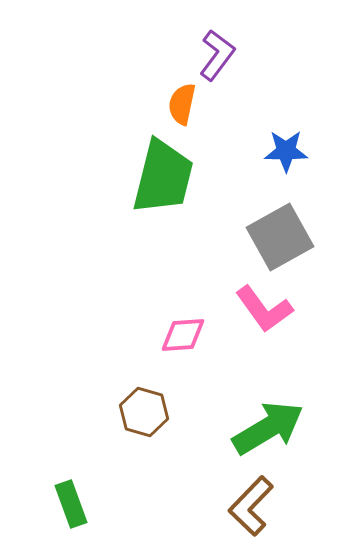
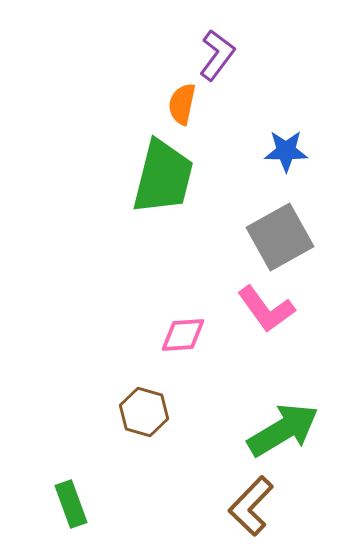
pink L-shape: moved 2 px right
green arrow: moved 15 px right, 2 px down
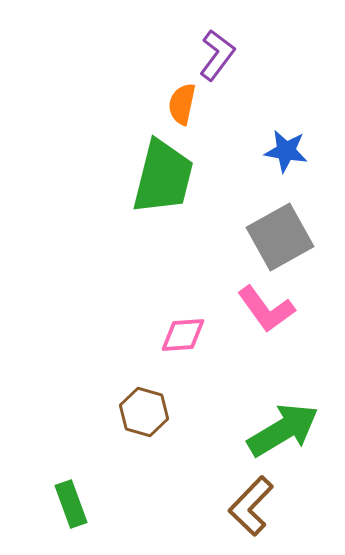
blue star: rotated 9 degrees clockwise
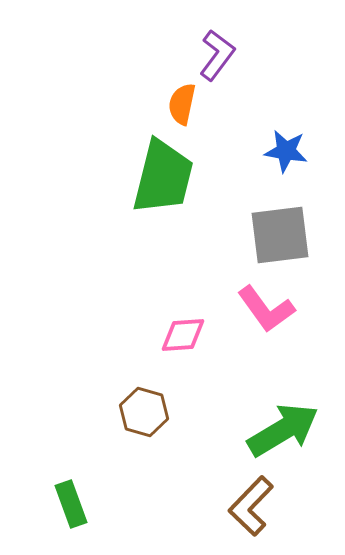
gray square: moved 2 px up; rotated 22 degrees clockwise
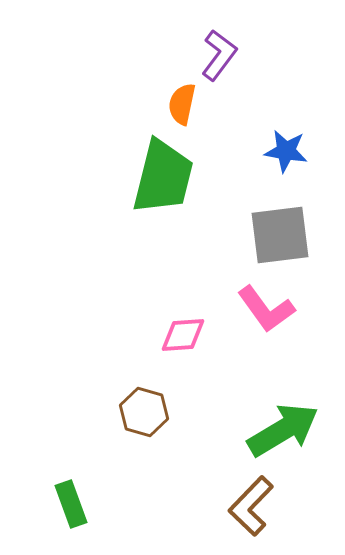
purple L-shape: moved 2 px right
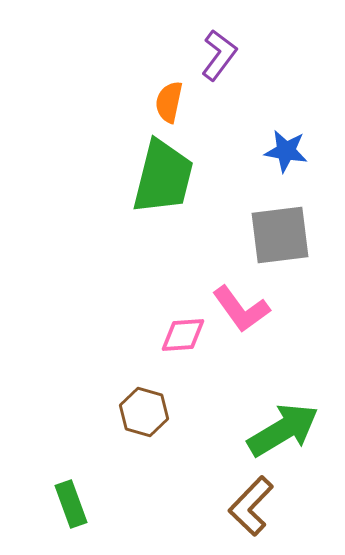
orange semicircle: moved 13 px left, 2 px up
pink L-shape: moved 25 px left
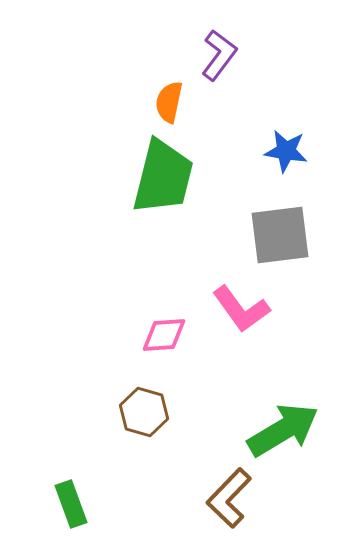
pink diamond: moved 19 px left
brown L-shape: moved 22 px left, 8 px up
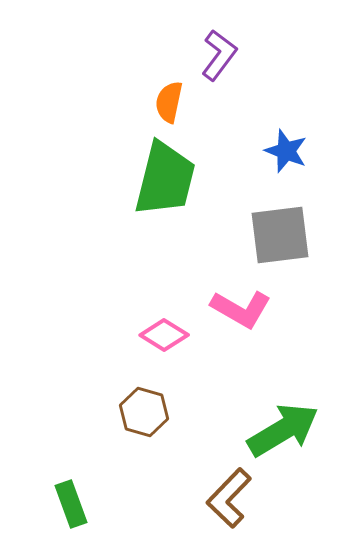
blue star: rotated 12 degrees clockwise
green trapezoid: moved 2 px right, 2 px down
pink L-shape: rotated 24 degrees counterclockwise
pink diamond: rotated 36 degrees clockwise
